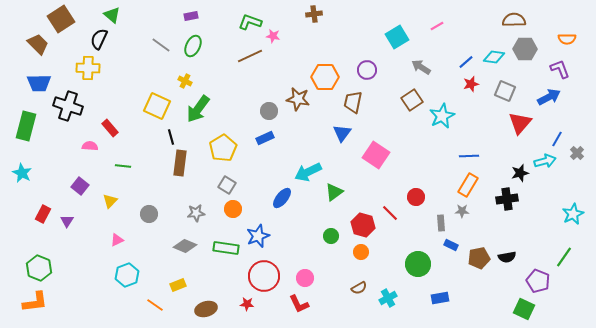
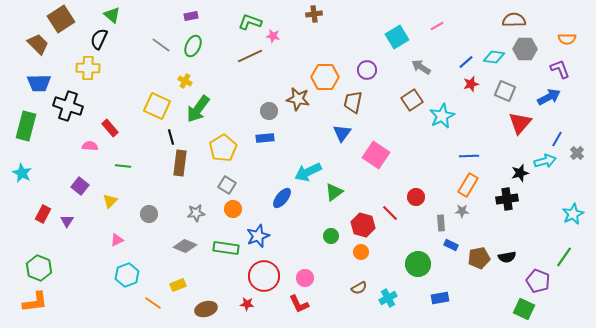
blue rectangle at (265, 138): rotated 18 degrees clockwise
orange line at (155, 305): moved 2 px left, 2 px up
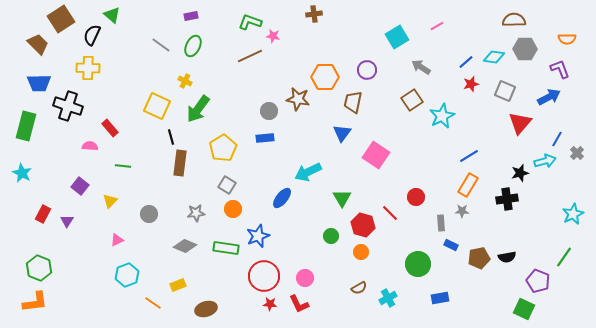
black semicircle at (99, 39): moved 7 px left, 4 px up
blue line at (469, 156): rotated 30 degrees counterclockwise
green triangle at (334, 192): moved 8 px right, 6 px down; rotated 24 degrees counterclockwise
red star at (247, 304): moved 23 px right
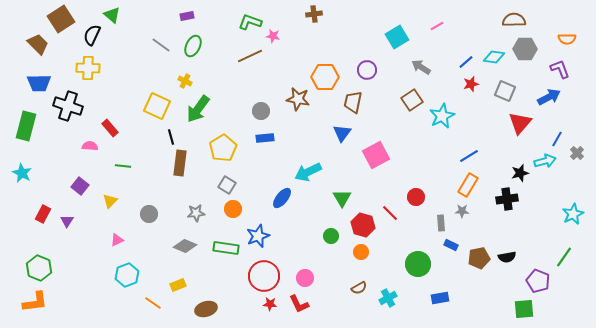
purple rectangle at (191, 16): moved 4 px left
gray circle at (269, 111): moved 8 px left
pink square at (376, 155): rotated 28 degrees clockwise
green square at (524, 309): rotated 30 degrees counterclockwise
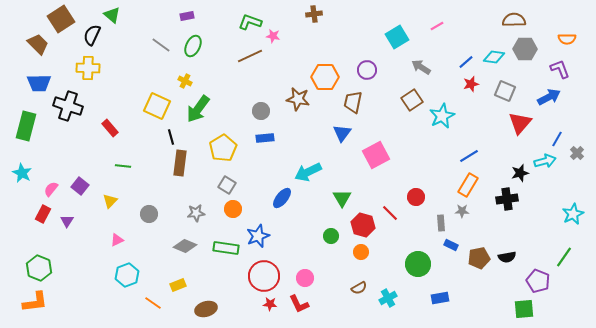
pink semicircle at (90, 146): moved 39 px left, 43 px down; rotated 56 degrees counterclockwise
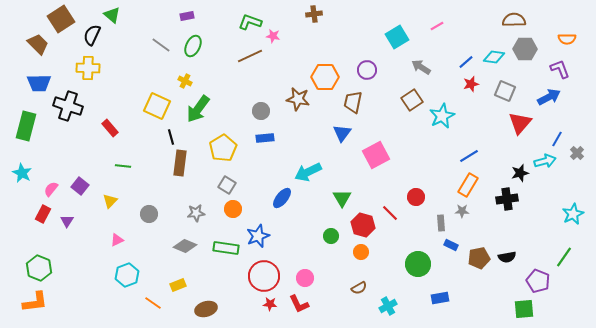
cyan cross at (388, 298): moved 8 px down
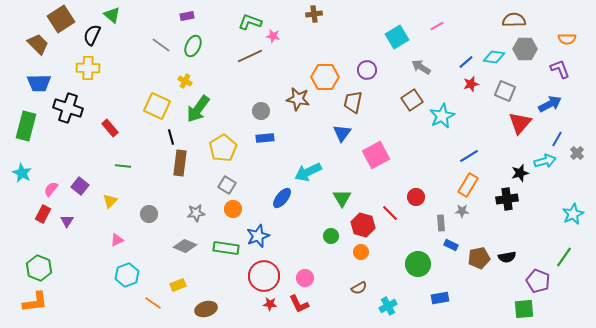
blue arrow at (549, 97): moved 1 px right, 7 px down
black cross at (68, 106): moved 2 px down
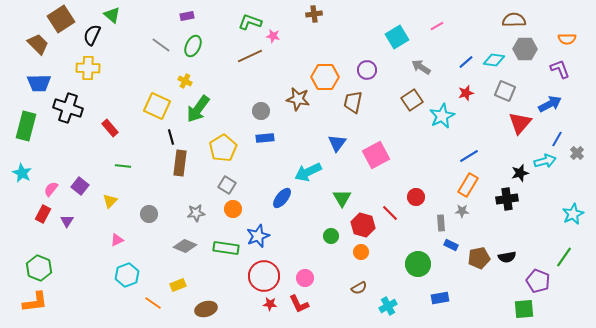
cyan diamond at (494, 57): moved 3 px down
red star at (471, 84): moved 5 px left, 9 px down
blue triangle at (342, 133): moved 5 px left, 10 px down
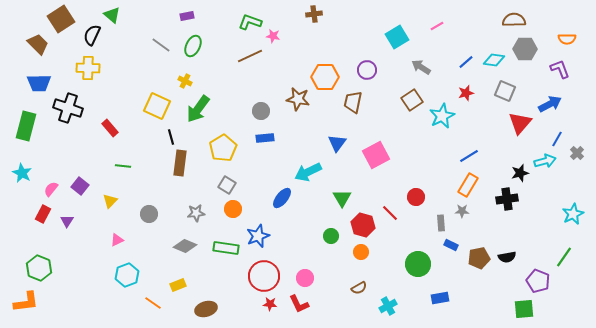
orange L-shape at (35, 302): moved 9 px left
